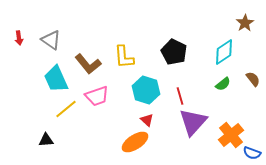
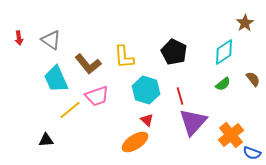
yellow line: moved 4 px right, 1 px down
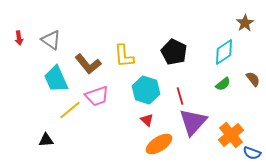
yellow L-shape: moved 1 px up
orange ellipse: moved 24 px right, 2 px down
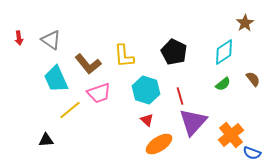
pink trapezoid: moved 2 px right, 3 px up
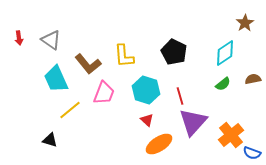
cyan diamond: moved 1 px right, 1 px down
brown semicircle: rotated 63 degrees counterclockwise
pink trapezoid: moved 5 px right; rotated 50 degrees counterclockwise
black triangle: moved 4 px right; rotated 21 degrees clockwise
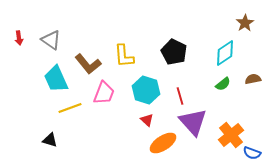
yellow line: moved 2 px up; rotated 20 degrees clockwise
purple triangle: rotated 24 degrees counterclockwise
orange ellipse: moved 4 px right, 1 px up
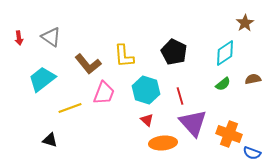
gray triangle: moved 3 px up
cyan trapezoid: moved 14 px left; rotated 76 degrees clockwise
purple triangle: moved 1 px down
orange cross: moved 2 px left, 1 px up; rotated 30 degrees counterclockwise
orange ellipse: rotated 28 degrees clockwise
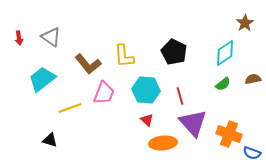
cyan hexagon: rotated 12 degrees counterclockwise
